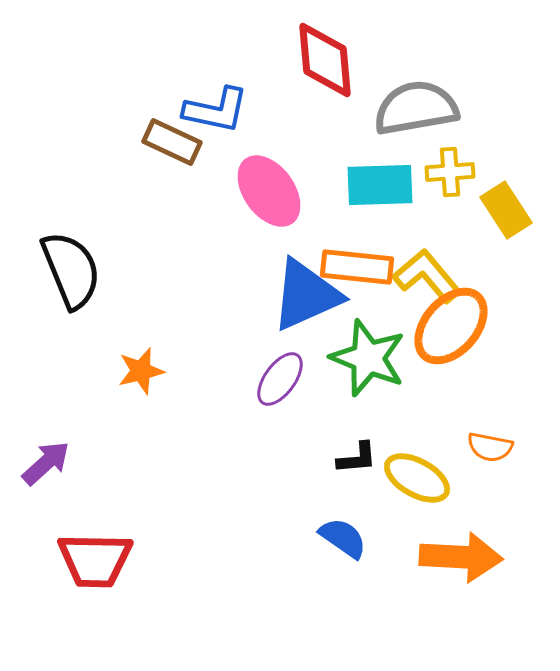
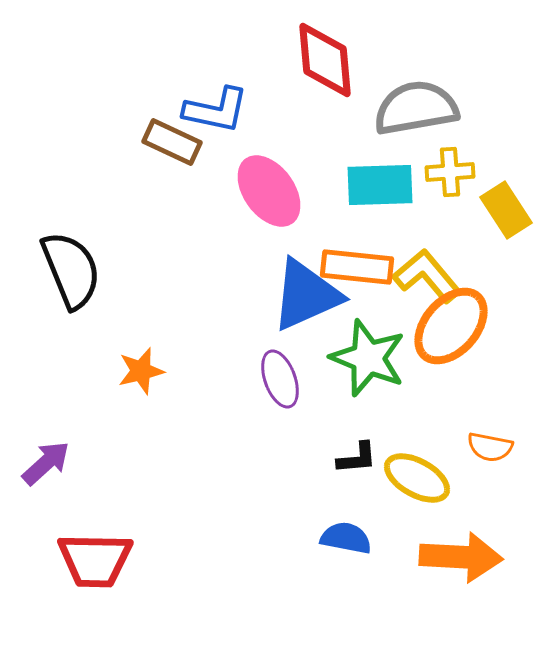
purple ellipse: rotated 56 degrees counterclockwise
blue semicircle: moved 3 px right; rotated 24 degrees counterclockwise
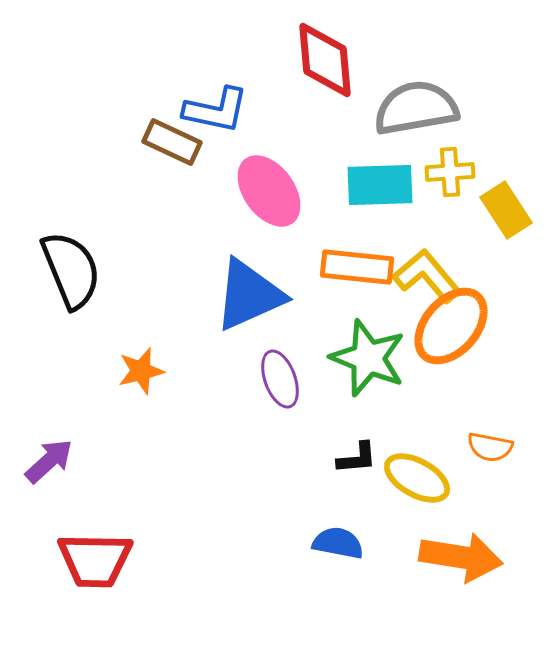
blue triangle: moved 57 px left
purple arrow: moved 3 px right, 2 px up
blue semicircle: moved 8 px left, 5 px down
orange arrow: rotated 6 degrees clockwise
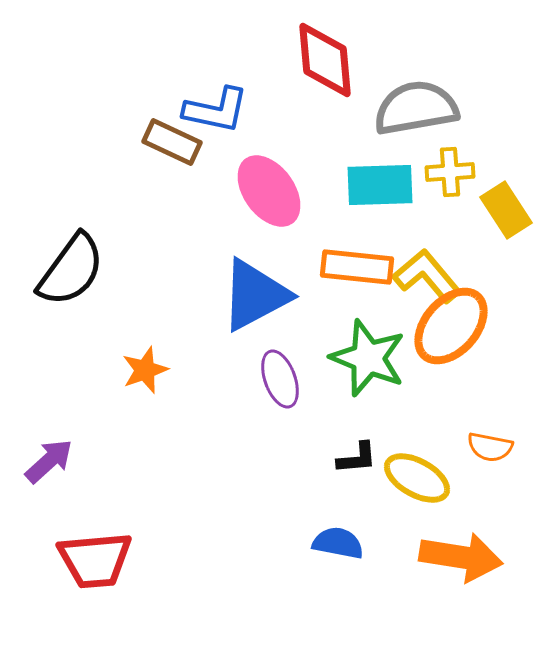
black semicircle: rotated 58 degrees clockwise
blue triangle: moved 6 px right; rotated 4 degrees counterclockwise
orange star: moved 4 px right, 1 px up; rotated 6 degrees counterclockwise
red trapezoid: rotated 6 degrees counterclockwise
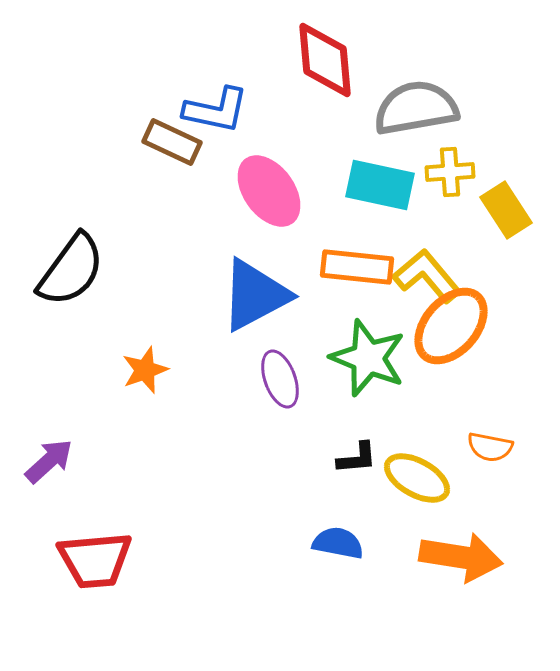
cyan rectangle: rotated 14 degrees clockwise
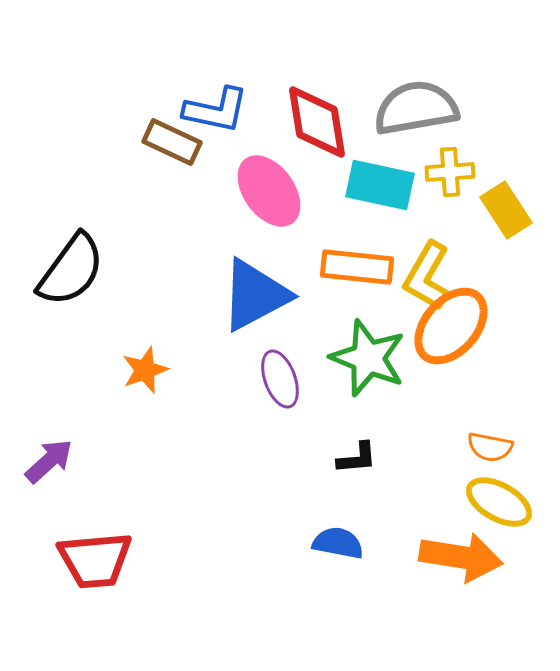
red diamond: moved 8 px left, 62 px down; rotated 4 degrees counterclockwise
yellow L-shape: rotated 110 degrees counterclockwise
yellow ellipse: moved 82 px right, 24 px down
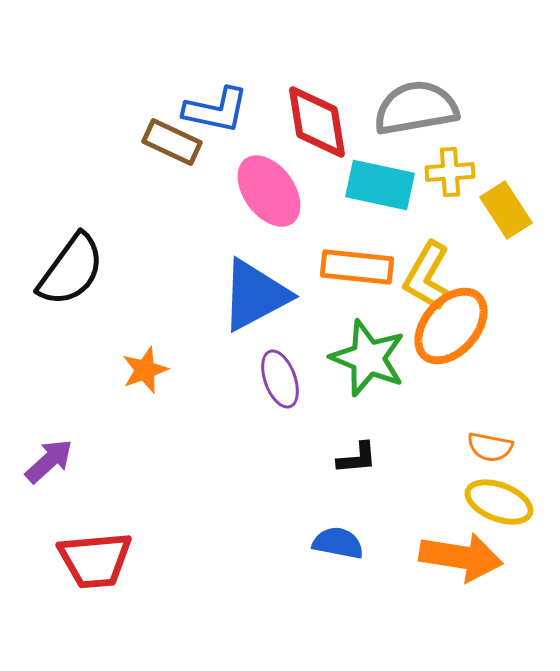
yellow ellipse: rotated 8 degrees counterclockwise
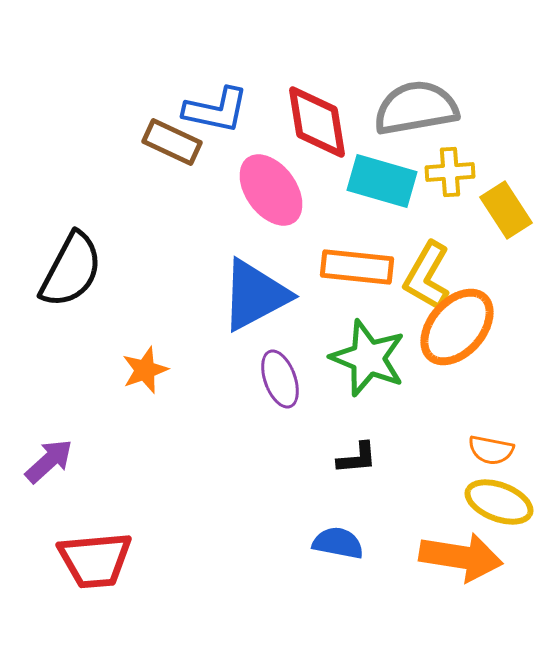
cyan rectangle: moved 2 px right, 4 px up; rotated 4 degrees clockwise
pink ellipse: moved 2 px right, 1 px up
black semicircle: rotated 8 degrees counterclockwise
orange ellipse: moved 6 px right, 1 px down
orange semicircle: moved 1 px right, 3 px down
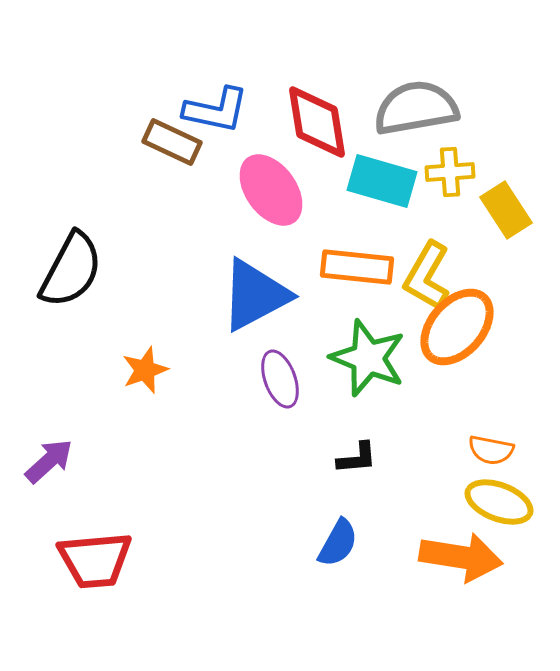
blue semicircle: rotated 108 degrees clockwise
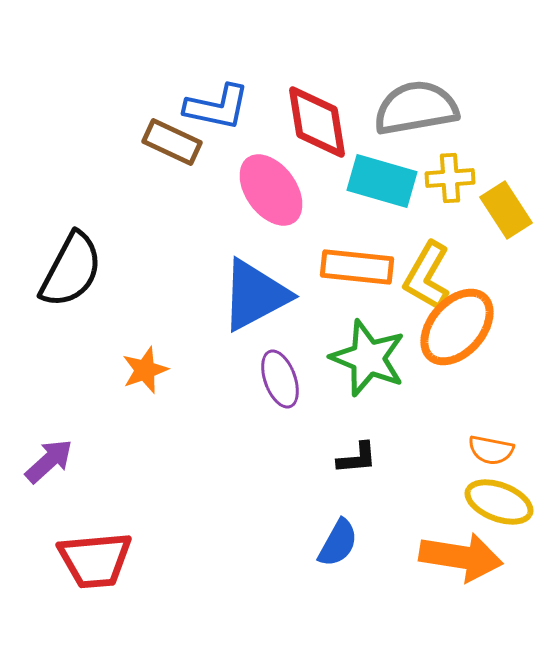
blue L-shape: moved 1 px right, 3 px up
yellow cross: moved 6 px down
